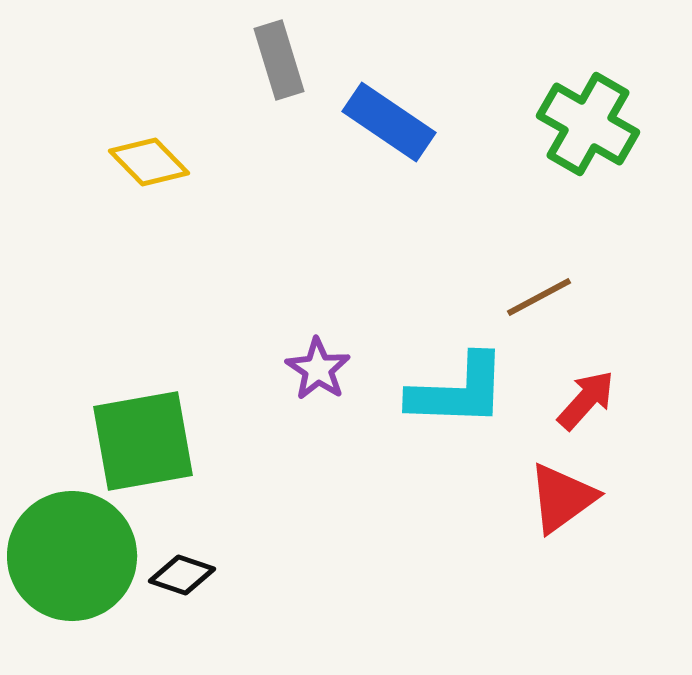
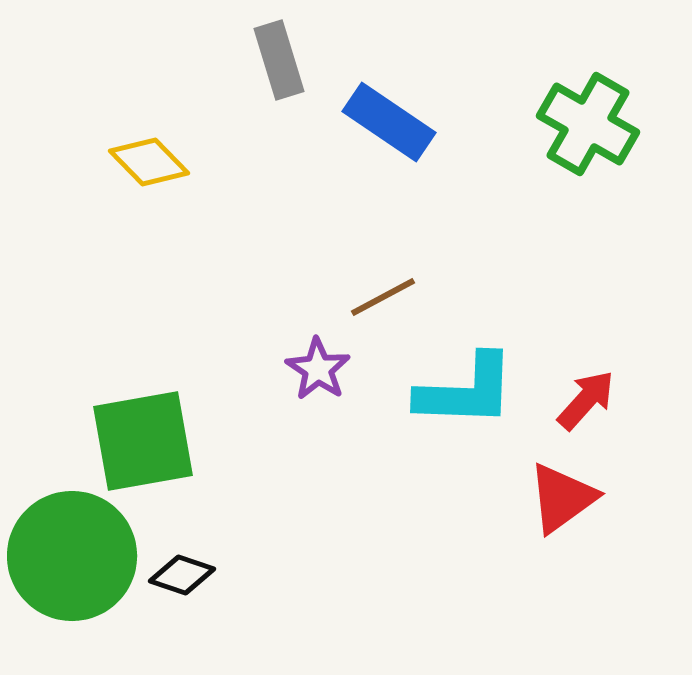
brown line: moved 156 px left
cyan L-shape: moved 8 px right
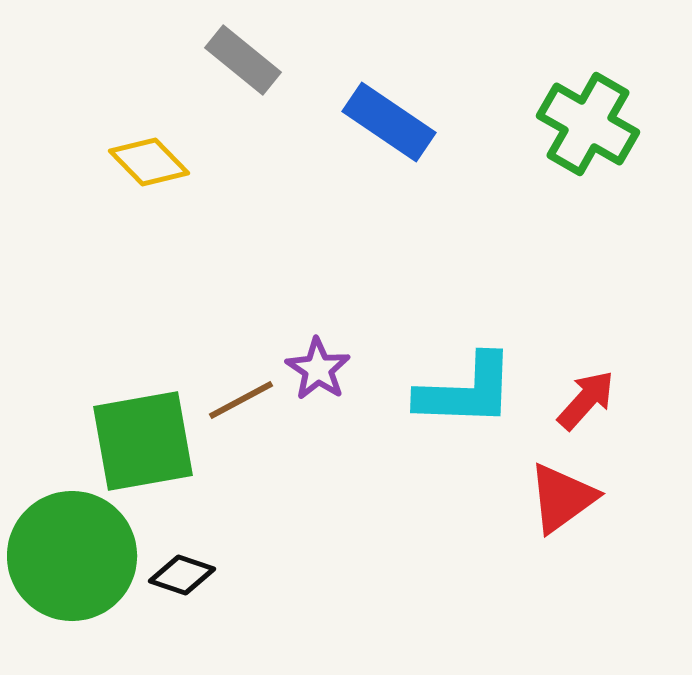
gray rectangle: moved 36 px left; rotated 34 degrees counterclockwise
brown line: moved 142 px left, 103 px down
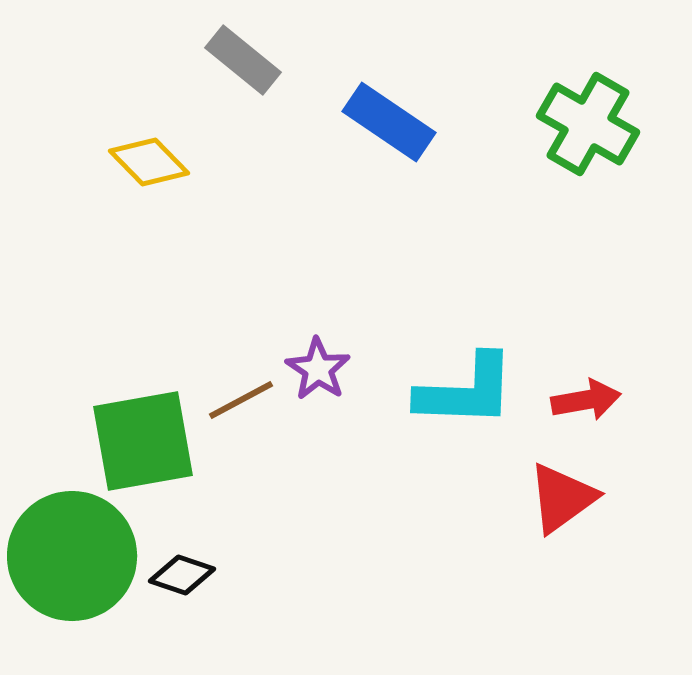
red arrow: rotated 38 degrees clockwise
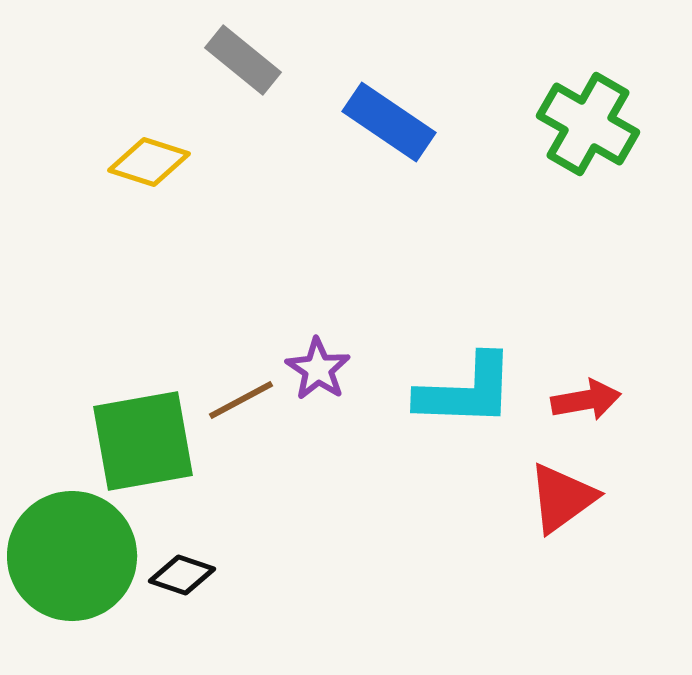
yellow diamond: rotated 28 degrees counterclockwise
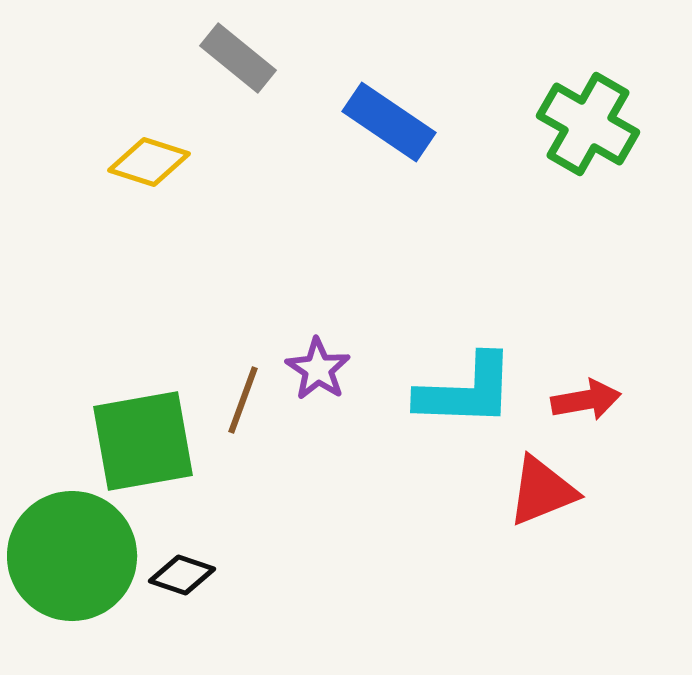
gray rectangle: moved 5 px left, 2 px up
brown line: moved 2 px right; rotated 42 degrees counterclockwise
red triangle: moved 20 px left, 7 px up; rotated 14 degrees clockwise
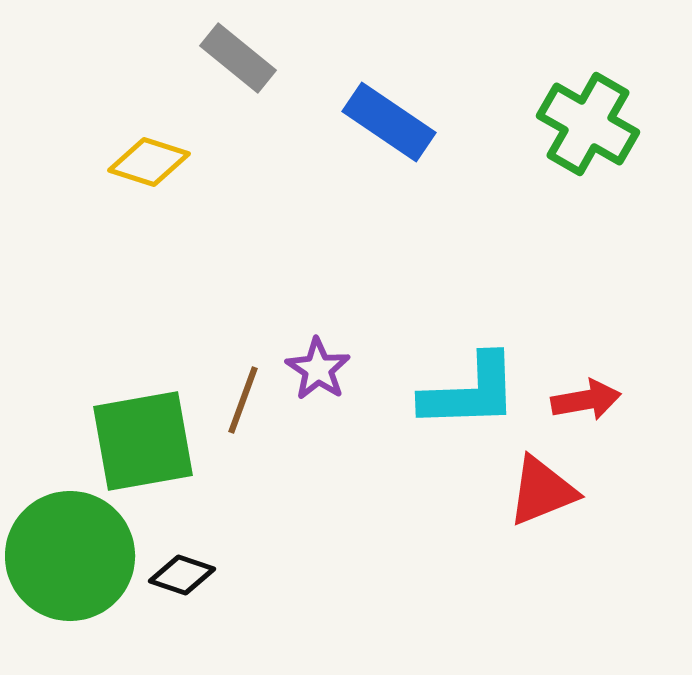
cyan L-shape: moved 4 px right, 1 px down; rotated 4 degrees counterclockwise
green circle: moved 2 px left
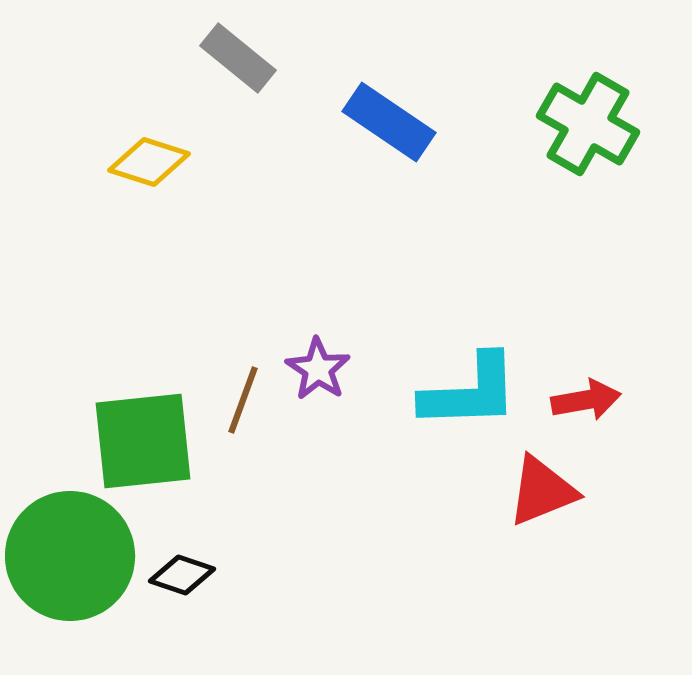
green square: rotated 4 degrees clockwise
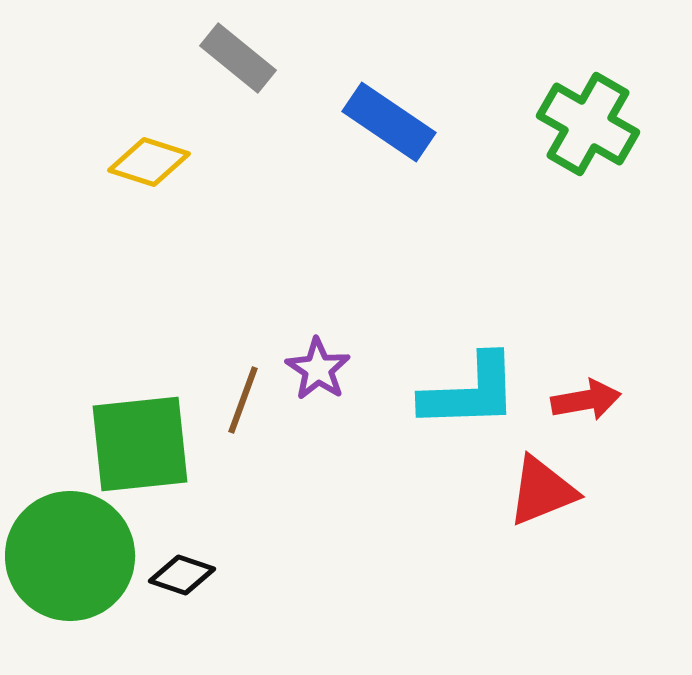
green square: moved 3 px left, 3 px down
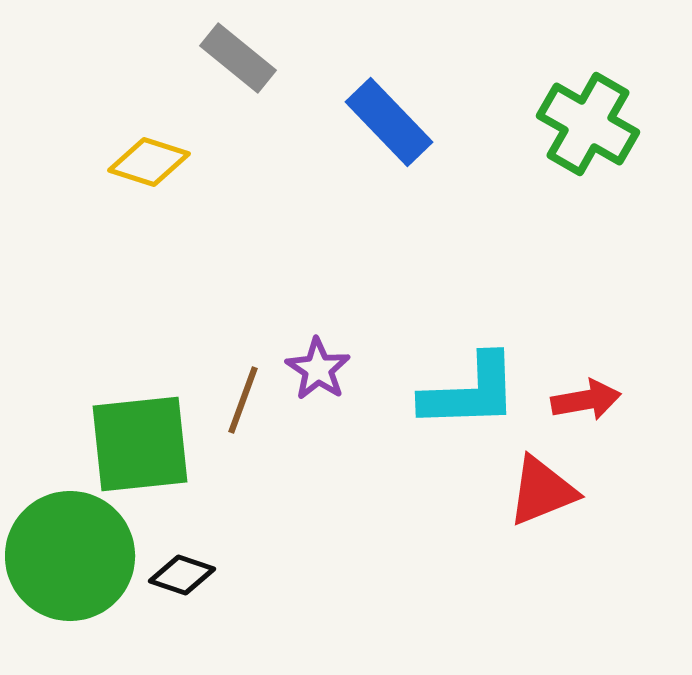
blue rectangle: rotated 12 degrees clockwise
